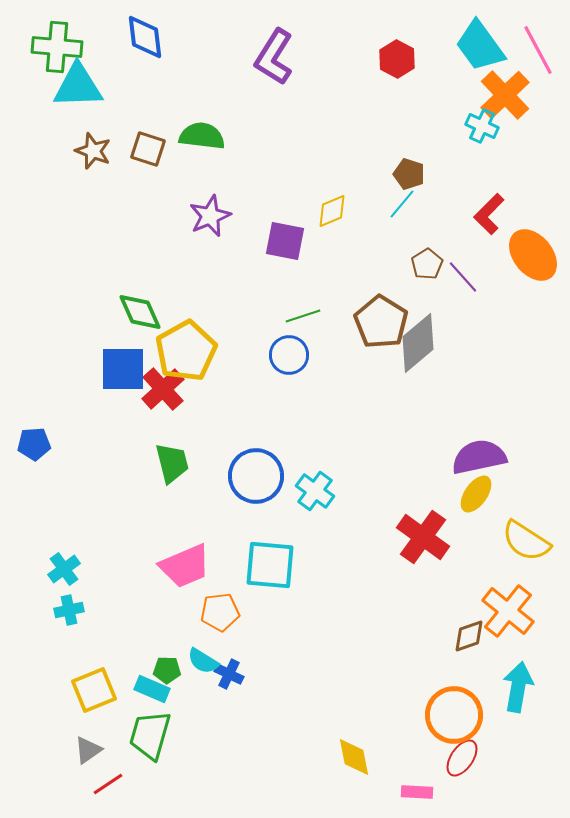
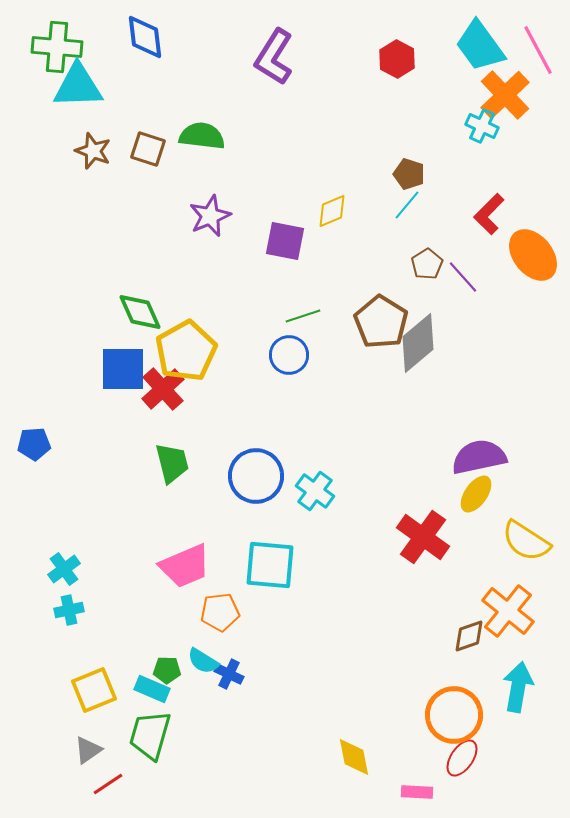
cyan line at (402, 204): moved 5 px right, 1 px down
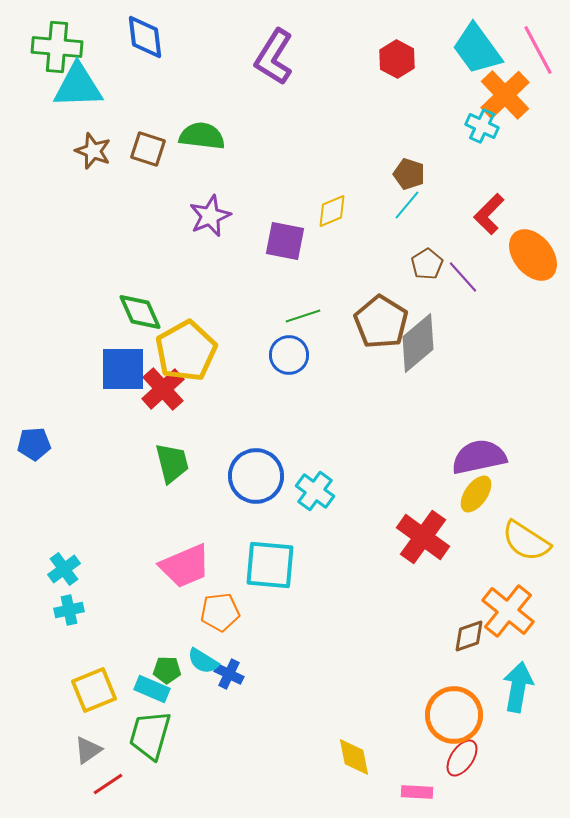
cyan trapezoid at (480, 46): moved 3 px left, 3 px down
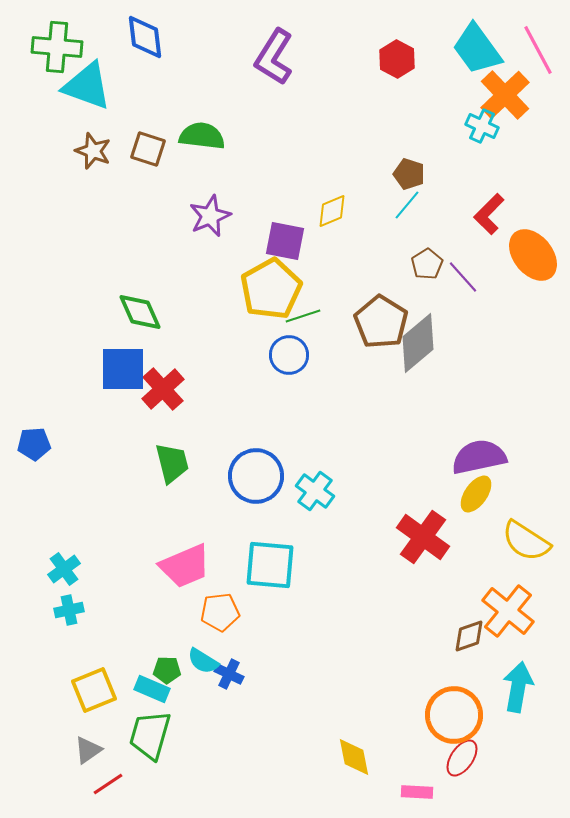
cyan triangle at (78, 86): moved 9 px right; rotated 22 degrees clockwise
yellow pentagon at (186, 351): moved 85 px right, 62 px up
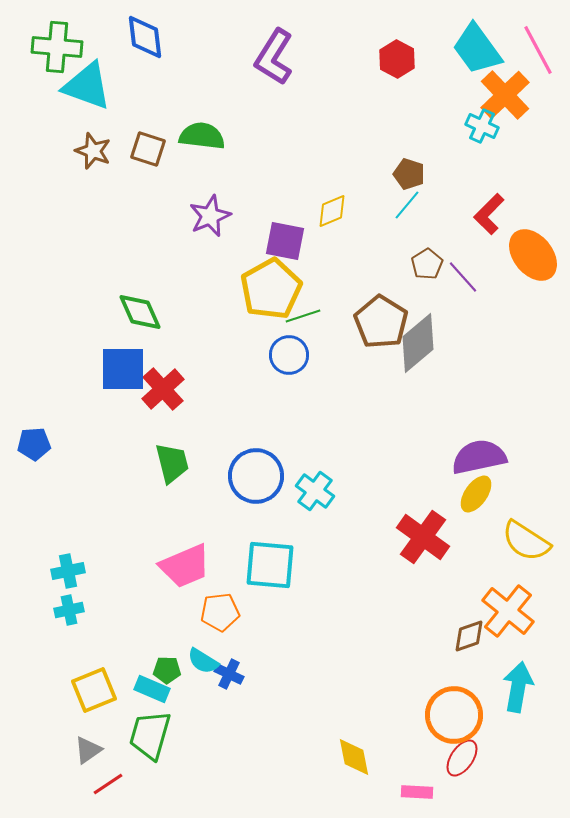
cyan cross at (64, 569): moved 4 px right, 2 px down; rotated 24 degrees clockwise
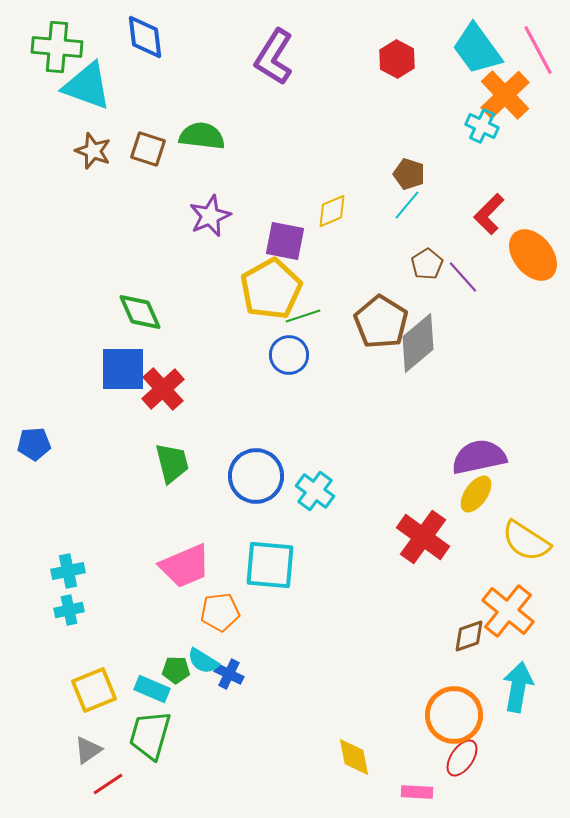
green pentagon at (167, 670): moved 9 px right
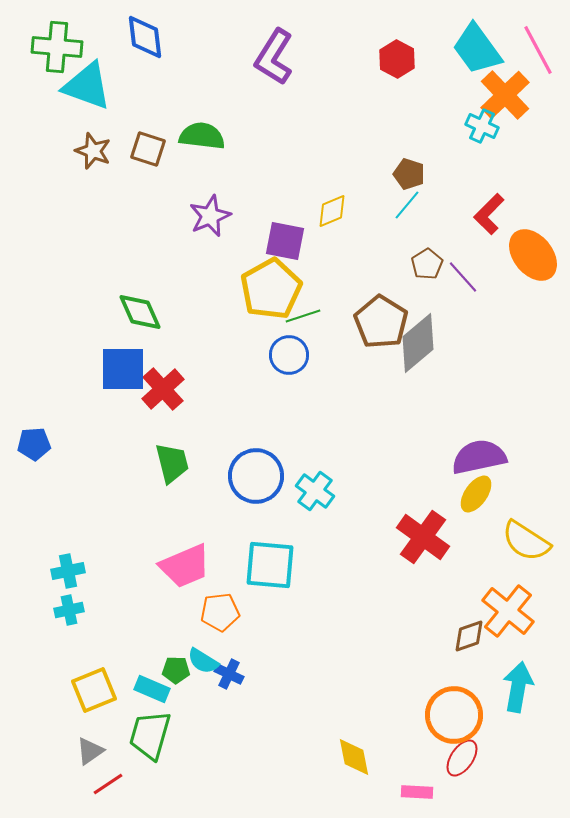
gray triangle at (88, 750): moved 2 px right, 1 px down
